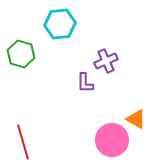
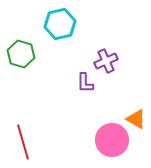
cyan hexagon: rotated 8 degrees counterclockwise
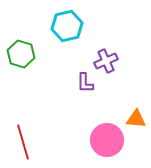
cyan hexagon: moved 7 px right, 2 px down
orange triangle: rotated 25 degrees counterclockwise
pink circle: moved 5 px left
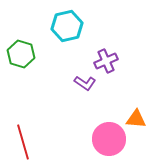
purple L-shape: rotated 55 degrees counterclockwise
pink circle: moved 2 px right, 1 px up
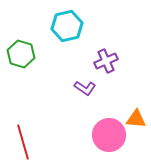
purple L-shape: moved 5 px down
pink circle: moved 4 px up
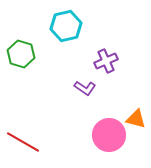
cyan hexagon: moved 1 px left
orange triangle: rotated 10 degrees clockwise
red line: rotated 44 degrees counterclockwise
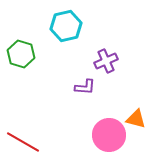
purple L-shape: moved 1 px up; rotated 30 degrees counterclockwise
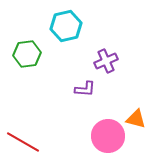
green hexagon: moved 6 px right; rotated 24 degrees counterclockwise
purple L-shape: moved 2 px down
pink circle: moved 1 px left, 1 px down
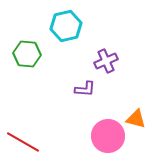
green hexagon: rotated 12 degrees clockwise
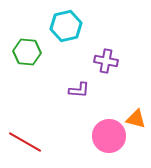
green hexagon: moved 2 px up
purple cross: rotated 35 degrees clockwise
purple L-shape: moved 6 px left, 1 px down
pink circle: moved 1 px right
red line: moved 2 px right
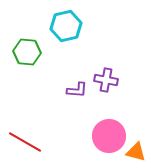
purple cross: moved 19 px down
purple L-shape: moved 2 px left
orange triangle: moved 33 px down
